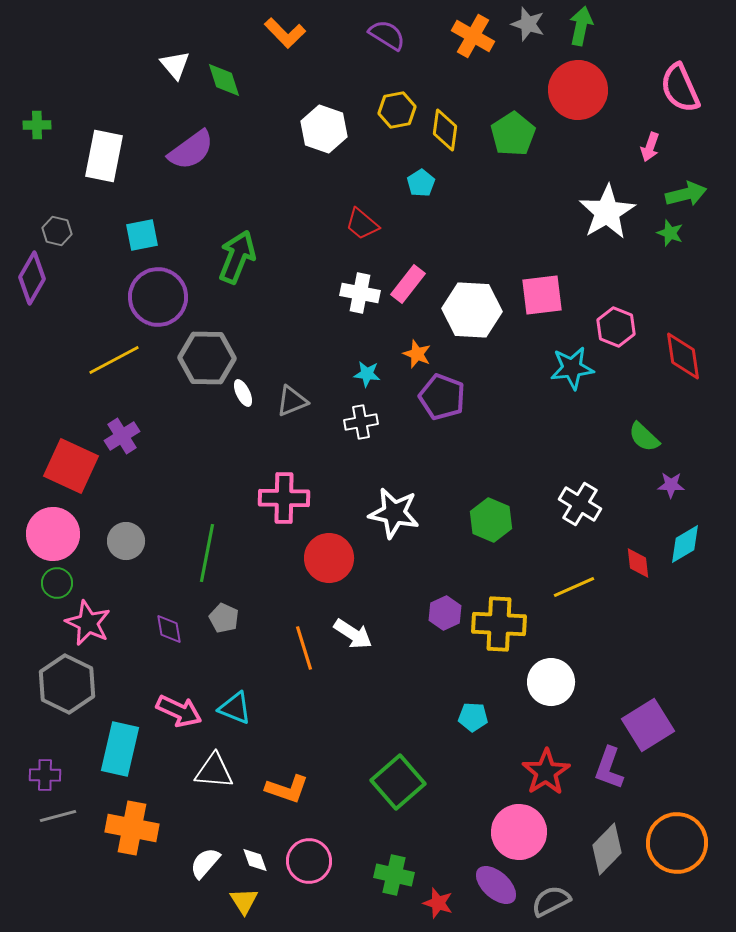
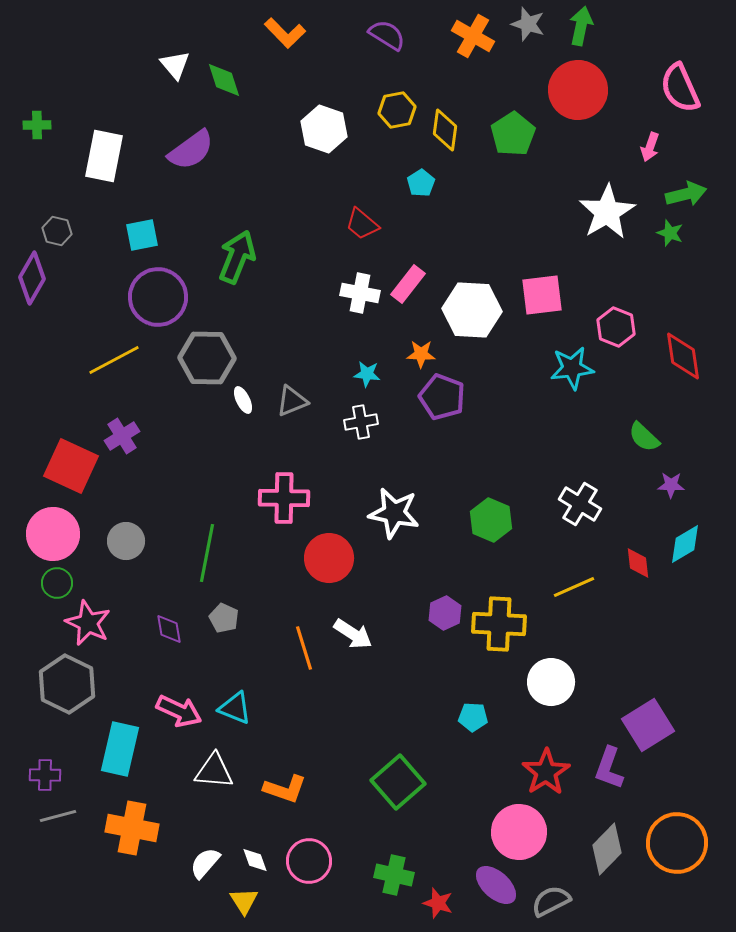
orange star at (417, 354): moved 4 px right; rotated 20 degrees counterclockwise
white ellipse at (243, 393): moved 7 px down
orange L-shape at (287, 789): moved 2 px left
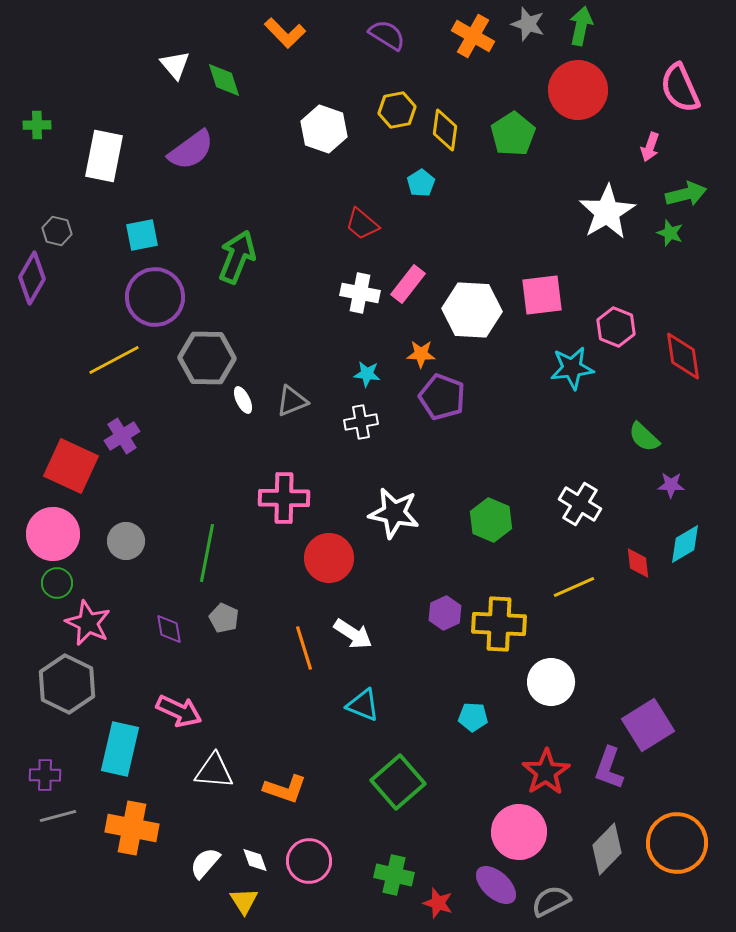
purple circle at (158, 297): moved 3 px left
cyan triangle at (235, 708): moved 128 px right, 3 px up
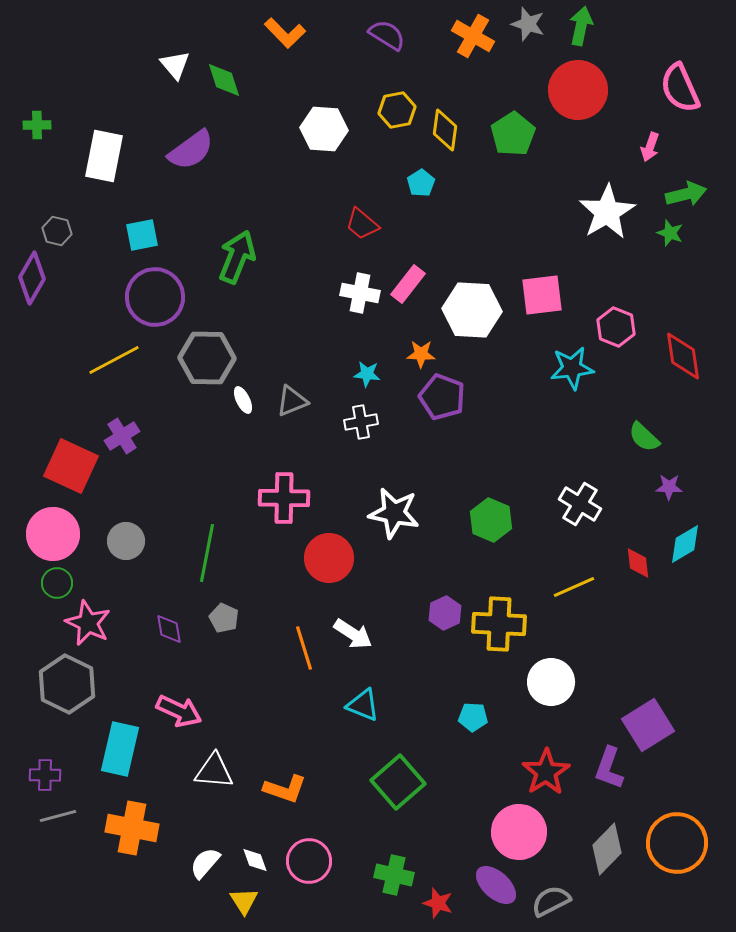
white hexagon at (324, 129): rotated 15 degrees counterclockwise
purple star at (671, 485): moved 2 px left, 2 px down
